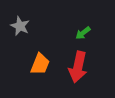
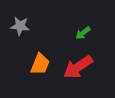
gray star: rotated 18 degrees counterclockwise
red arrow: rotated 44 degrees clockwise
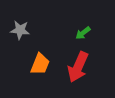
gray star: moved 4 px down
red arrow: rotated 32 degrees counterclockwise
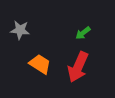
orange trapezoid: rotated 80 degrees counterclockwise
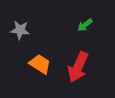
green arrow: moved 2 px right, 8 px up
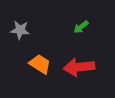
green arrow: moved 4 px left, 2 px down
red arrow: moved 1 px right; rotated 60 degrees clockwise
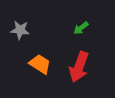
green arrow: moved 1 px down
red arrow: rotated 64 degrees counterclockwise
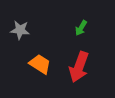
green arrow: rotated 21 degrees counterclockwise
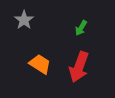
gray star: moved 4 px right, 10 px up; rotated 30 degrees clockwise
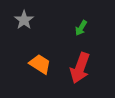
red arrow: moved 1 px right, 1 px down
